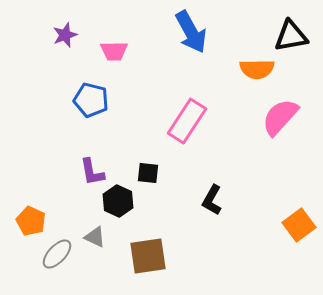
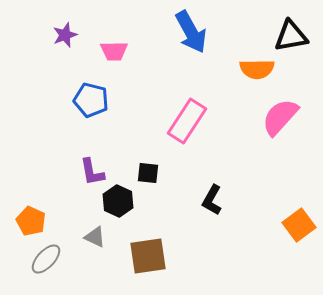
gray ellipse: moved 11 px left, 5 px down
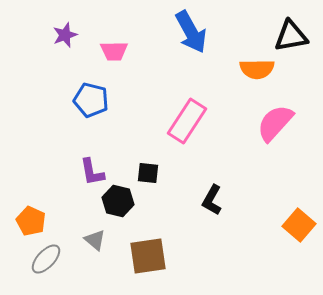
pink semicircle: moved 5 px left, 6 px down
black hexagon: rotated 12 degrees counterclockwise
orange square: rotated 12 degrees counterclockwise
gray triangle: moved 3 px down; rotated 15 degrees clockwise
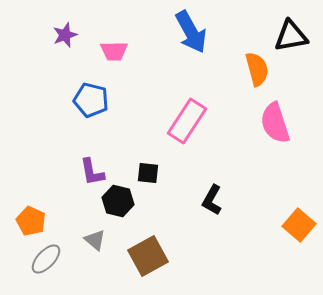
orange semicircle: rotated 104 degrees counterclockwise
pink semicircle: rotated 60 degrees counterclockwise
brown square: rotated 21 degrees counterclockwise
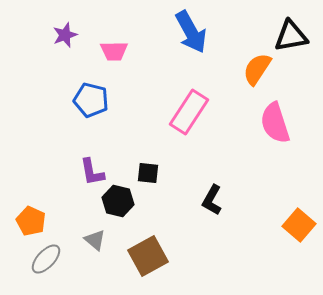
orange semicircle: rotated 132 degrees counterclockwise
pink rectangle: moved 2 px right, 9 px up
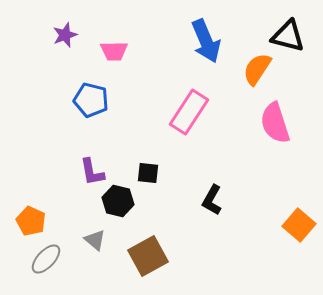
blue arrow: moved 15 px right, 9 px down; rotated 6 degrees clockwise
black triangle: moved 3 px left; rotated 24 degrees clockwise
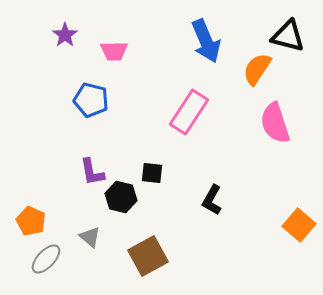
purple star: rotated 15 degrees counterclockwise
black square: moved 4 px right
black hexagon: moved 3 px right, 4 px up
gray triangle: moved 5 px left, 3 px up
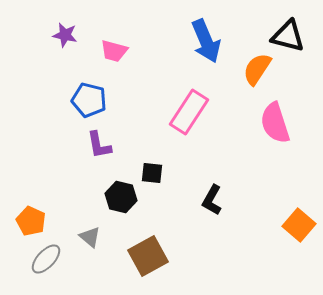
purple star: rotated 25 degrees counterclockwise
pink trapezoid: rotated 16 degrees clockwise
blue pentagon: moved 2 px left
purple L-shape: moved 7 px right, 27 px up
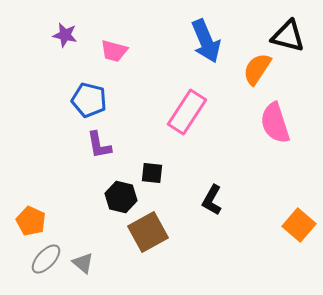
pink rectangle: moved 2 px left
gray triangle: moved 7 px left, 26 px down
brown square: moved 24 px up
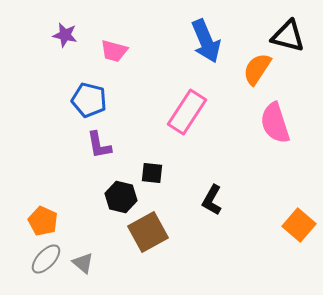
orange pentagon: moved 12 px right
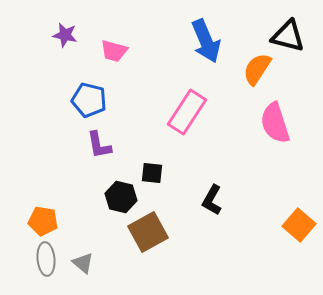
orange pentagon: rotated 16 degrees counterclockwise
gray ellipse: rotated 48 degrees counterclockwise
